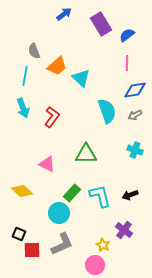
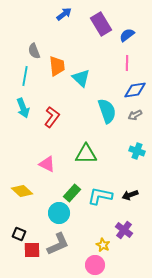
orange trapezoid: rotated 55 degrees counterclockwise
cyan cross: moved 2 px right, 1 px down
cyan L-shape: rotated 65 degrees counterclockwise
gray L-shape: moved 4 px left
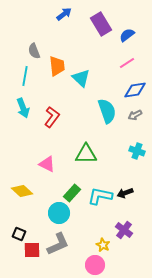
pink line: rotated 56 degrees clockwise
black arrow: moved 5 px left, 2 px up
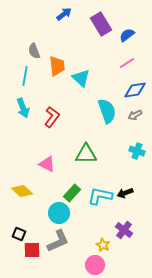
gray L-shape: moved 3 px up
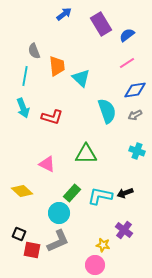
red L-shape: rotated 70 degrees clockwise
yellow star: rotated 16 degrees counterclockwise
red square: rotated 12 degrees clockwise
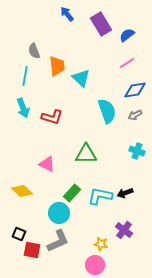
blue arrow: moved 3 px right; rotated 91 degrees counterclockwise
yellow star: moved 2 px left, 1 px up
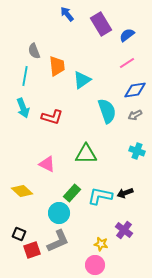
cyan triangle: moved 1 px right, 2 px down; rotated 42 degrees clockwise
red square: rotated 30 degrees counterclockwise
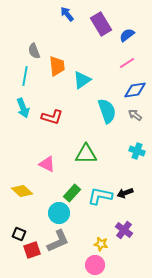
gray arrow: rotated 64 degrees clockwise
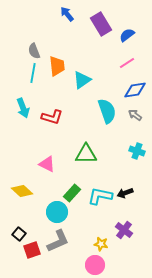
cyan line: moved 8 px right, 3 px up
cyan circle: moved 2 px left, 1 px up
black square: rotated 16 degrees clockwise
